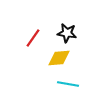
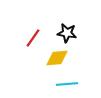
yellow diamond: moved 2 px left
cyan line: moved 1 px left; rotated 15 degrees counterclockwise
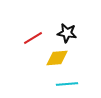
red line: rotated 24 degrees clockwise
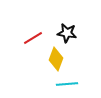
yellow diamond: moved 1 px left, 1 px down; rotated 65 degrees counterclockwise
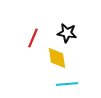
red line: rotated 36 degrees counterclockwise
yellow diamond: moved 1 px right, 1 px up; rotated 30 degrees counterclockwise
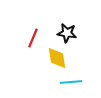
cyan line: moved 4 px right, 2 px up
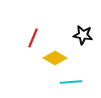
black star: moved 16 px right, 2 px down
yellow diamond: moved 2 px left; rotated 50 degrees counterclockwise
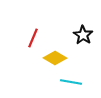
black star: rotated 24 degrees clockwise
cyan line: rotated 15 degrees clockwise
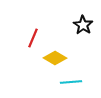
black star: moved 10 px up
cyan line: rotated 15 degrees counterclockwise
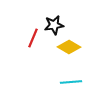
black star: moved 29 px left; rotated 30 degrees clockwise
yellow diamond: moved 14 px right, 11 px up
